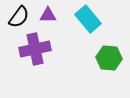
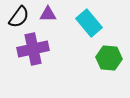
purple triangle: moved 1 px up
cyan rectangle: moved 1 px right, 4 px down
purple cross: moved 2 px left
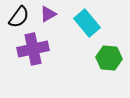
purple triangle: rotated 30 degrees counterclockwise
cyan rectangle: moved 2 px left
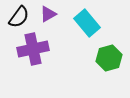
green hexagon: rotated 20 degrees counterclockwise
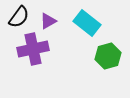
purple triangle: moved 7 px down
cyan rectangle: rotated 12 degrees counterclockwise
green hexagon: moved 1 px left, 2 px up
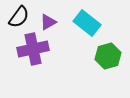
purple triangle: moved 1 px down
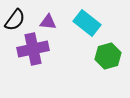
black semicircle: moved 4 px left, 3 px down
purple triangle: rotated 36 degrees clockwise
